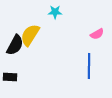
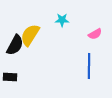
cyan star: moved 7 px right, 8 px down
pink semicircle: moved 2 px left
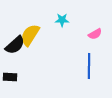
black semicircle: rotated 20 degrees clockwise
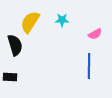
yellow semicircle: moved 13 px up
black semicircle: rotated 65 degrees counterclockwise
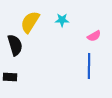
pink semicircle: moved 1 px left, 2 px down
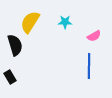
cyan star: moved 3 px right, 2 px down
black rectangle: rotated 56 degrees clockwise
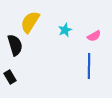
cyan star: moved 8 px down; rotated 24 degrees counterclockwise
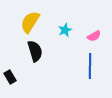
black semicircle: moved 20 px right, 6 px down
blue line: moved 1 px right
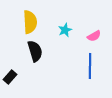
yellow semicircle: rotated 145 degrees clockwise
black rectangle: rotated 72 degrees clockwise
